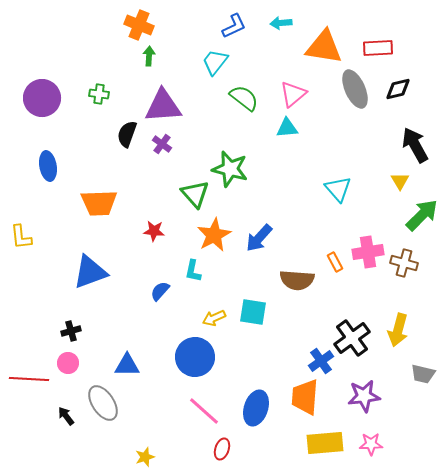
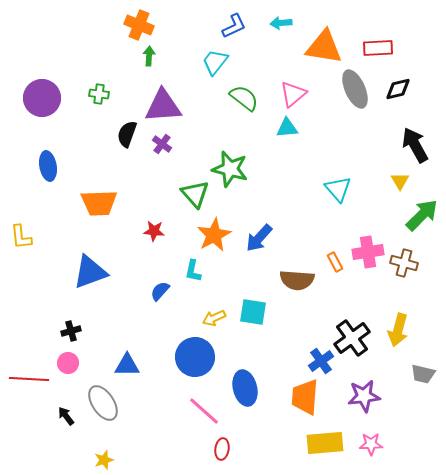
blue ellipse at (256, 408): moved 11 px left, 20 px up; rotated 32 degrees counterclockwise
red ellipse at (222, 449): rotated 10 degrees counterclockwise
yellow star at (145, 457): moved 41 px left, 3 px down
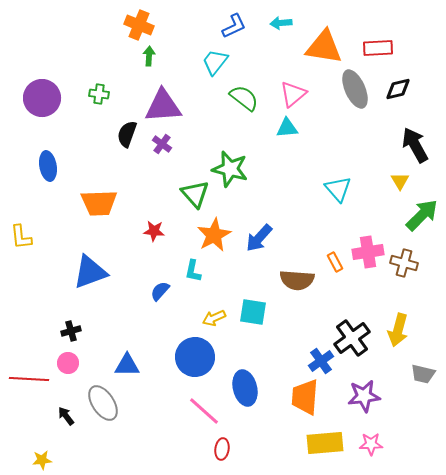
yellow star at (104, 460): moved 62 px left; rotated 12 degrees clockwise
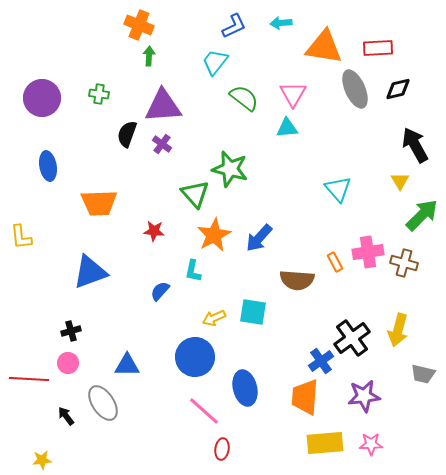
pink triangle at (293, 94): rotated 20 degrees counterclockwise
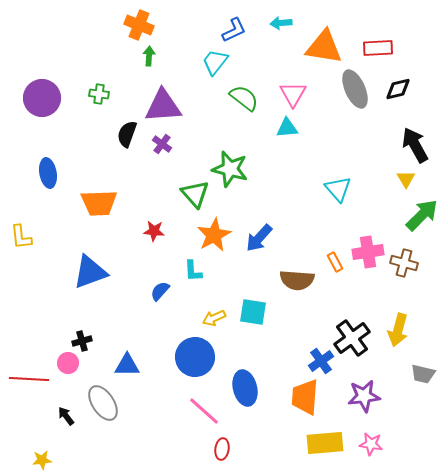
blue L-shape at (234, 26): moved 4 px down
blue ellipse at (48, 166): moved 7 px down
yellow triangle at (400, 181): moved 6 px right, 2 px up
cyan L-shape at (193, 271): rotated 15 degrees counterclockwise
black cross at (71, 331): moved 11 px right, 10 px down
pink star at (371, 444): rotated 10 degrees clockwise
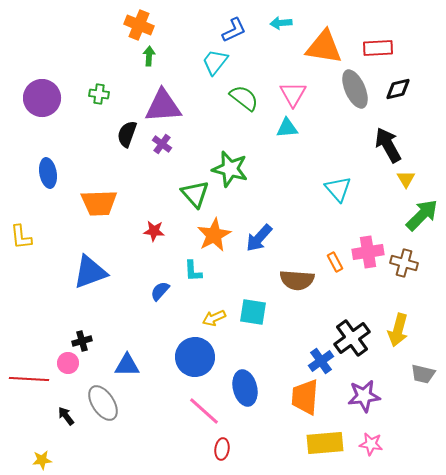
black arrow at (415, 145): moved 27 px left
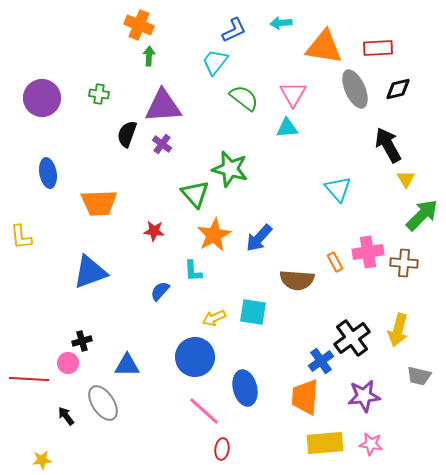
brown cross at (404, 263): rotated 12 degrees counterclockwise
gray trapezoid at (423, 374): moved 4 px left, 2 px down
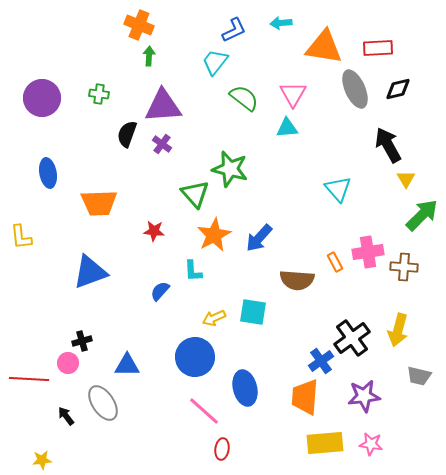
brown cross at (404, 263): moved 4 px down
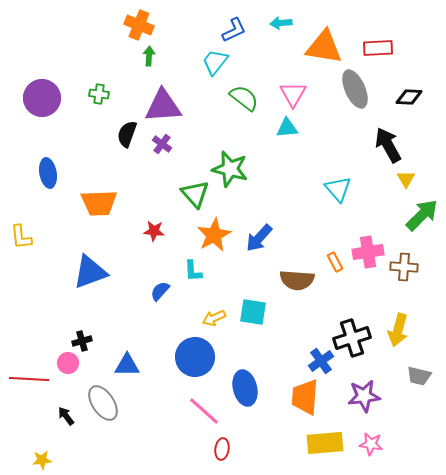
black diamond at (398, 89): moved 11 px right, 8 px down; rotated 16 degrees clockwise
black cross at (352, 338): rotated 18 degrees clockwise
